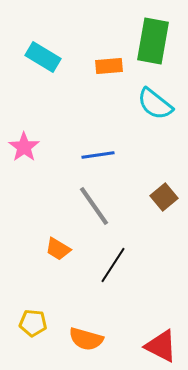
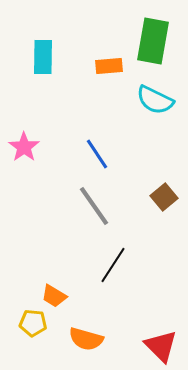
cyan rectangle: rotated 60 degrees clockwise
cyan semicircle: moved 4 px up; rotated 12 degrees counterclockwise
blue line: moved 1 px left, 1 px up; rotated 64 degrees clockwise
orange trapezoid: moved 4 px left, 47 px down
red triangle: rotated 18 degrees clockwise
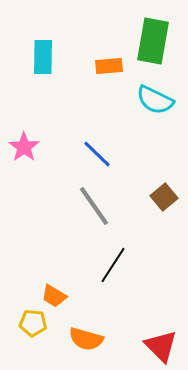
blue line: rotated 12 degrees counterclockwise
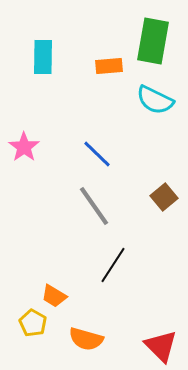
yellow pentagon: rotated 24 degrees clockwise
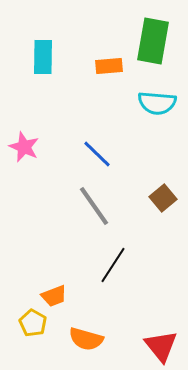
cyan semicircle: moved 2 px right, 3 px down; rotated 21 degrees counterclockwise
pink star: rotated 12 degrees counterclockwise
brown square: moved 1 px left, 1 px down
orange trapezoid: rotated 52 degrees counterclockwise
red triangle: rotated 6 degrees clockwise
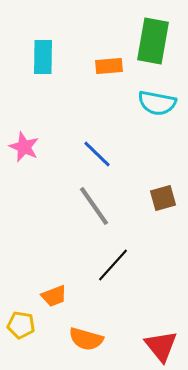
cyan semicircle: rotated 6 degrees clockwise
brown square: rotated 24 degrees clockwise
black line: rotated 9 degrees clockwise
yellow pentagon: moved 12 px left, 2 px down; rotated 20 degrees counterclockwise
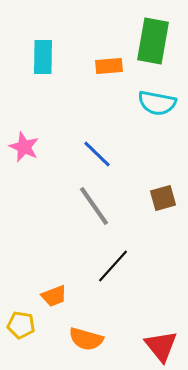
black line: moved 1 px down
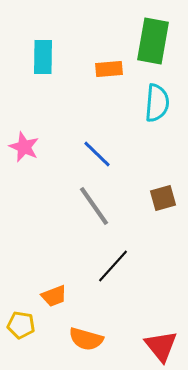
orange rectangle: moved 3 px down
cyan semicircle: rotated 96 degrees counterclockwise
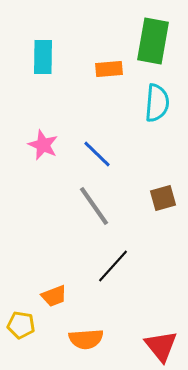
pink star: moved 19 px right, 2 px up
orange semicircle: rotated 20 degrees counterclockwise
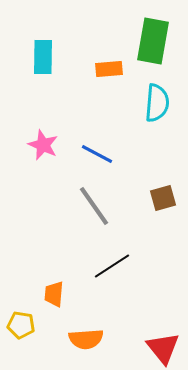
blue line: rotated 16 degrees counterclockwise
black line: moved 1 px left; rotated 15 degrees clockwise
orange trapezoid: moved 2 px up; rotated 116 degrees clockwise
red triangle: moved 2 px right, 2 px down
